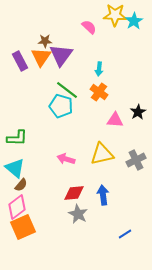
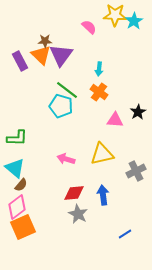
orange triangle: moved 2 px up; rotated 20 degrees counterclockwise
gray cross: moved 11 px down
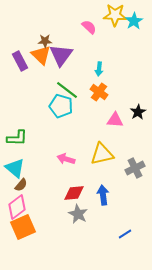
gray cross: moved 1 px left, 3 px up
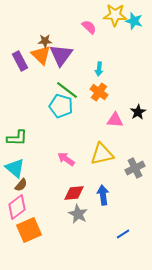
cyan star: rotated 24 degrees counterclockwise
pink arrow: rotated 18 degrees clockwise
orange square: moved 6 px right, 3 px down
blue line: moved 2 px left
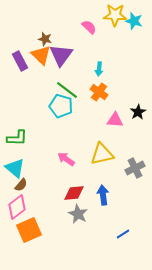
brown star: moved 2 px up; rotated 16 degrees clockwise
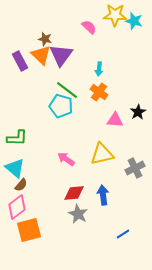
orange square: rotated 10 degrees clockwise
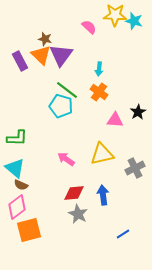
brown semicircle: rotated 72 degrees clockwise
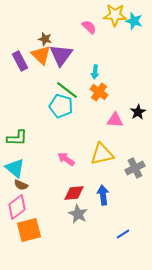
cyan arrow: moved 4 px left, 3 px down
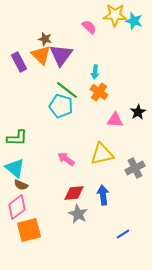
purple rectangle: moved 1 px left, 1 px down
